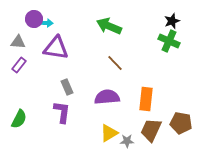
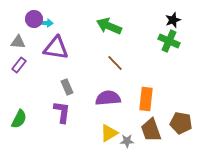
black star: moved 1 px right, 1 px up
purple semicircle: moved 1 px right, 1 px down
brown trapezoid: rotated 45 degrees counterclockwise
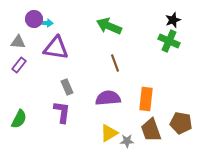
brown line: rotated 24 degrees clockwise
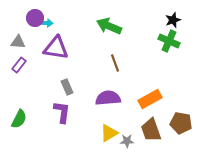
purple circle: moved 1 px right, 1 px up
orange rectangle: moved 4 px right; rotated 55 degrees clockwise
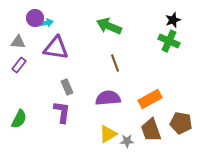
cyan arrow: rotated 16 degrees counterclockwise
yellow triangle: moved 1 px left, 1 px down
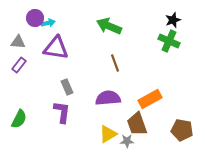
cyan arrow: moved 2 px right
brown pentagon: moved 1 px right, 7 px down
brown trapezoid: moved 14 px left, 6 px up
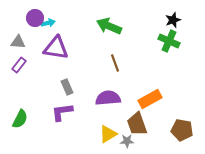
purple L-shape: rotated 105 degrees counterclockwise
green semicircle: moved 1 px right
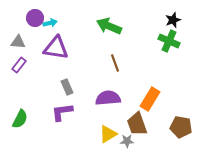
cyan arrow: moved 2 px right
orange rectangle: rotated 30 degrees counterclockwise
brown pentagon: moved 1 px left, 3 px up
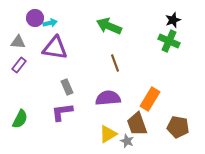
purple triangle: moved 1 px left
brown pentagon: moved 3 px left
gray star: rotated 24 degrees clockwise
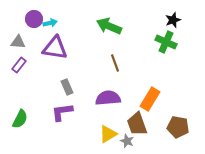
purple circle: moved 1 px left, 1 px down
green cross: moved 3 px left, 1 px down
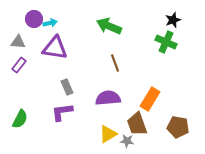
gray star: rotated 16 degrees counterclockwise
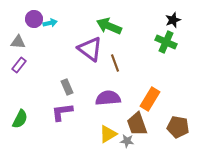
purple triangle: moved 35 px right, 1 px down; rotated 28 degrees clockwise
